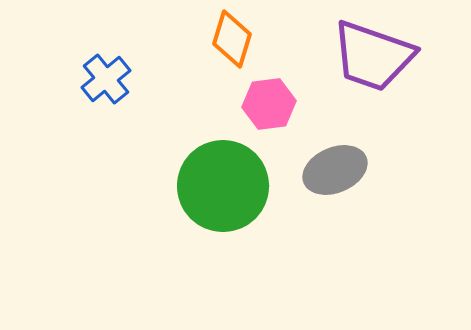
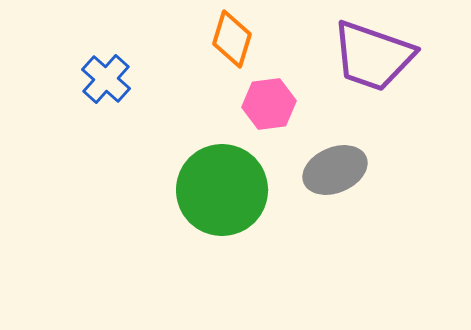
blue cross: rotated 9 degrees counterclockwise
green circle: moved 1 px left, 4 px down
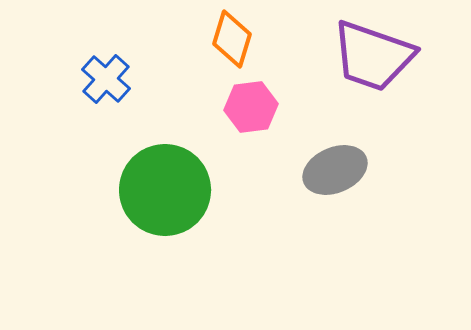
pink hexagon: moved 18 px left, 3 px down
green circle: moved 57 px left
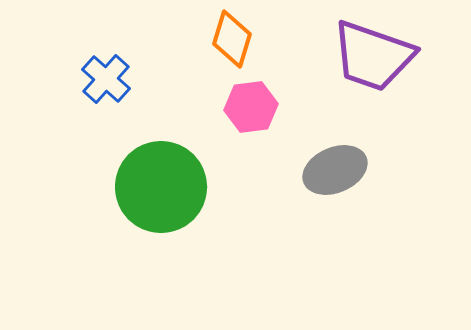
green circle: moved 4 px left, 3 px up
